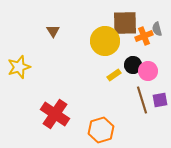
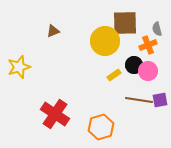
brown triangle: rotated 40 degrees clockwise
orange cross: moved 4 px right, 9 px down
black circle: moved 1 px right
brown line: moved 3 px left; rotated 64 degrees counterclockwise
orange hexagon: moved 3 px up
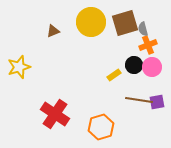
brown square: rotated 16 degrees counterclockwise
gray semicircle: moved 14 px left
yellow circle: moved 14 px left, 19 px up
pink circle: moved 4 px right, 4 px up
purple square: moved 3 px left, 2 px down
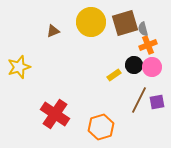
brown line: rotated 72 degrees counterclockwise
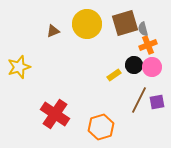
yellow circle: moved 4 px left, 2 px down
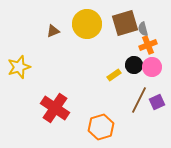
purple square: rotated 14 degrees counterclockwise
red cross: moved 6 px up
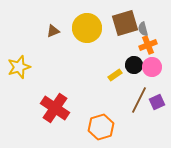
yellow circle: moved 4 px down
yellow rectangle: moved 1 px right
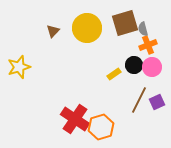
brown triangle: rotated 24 degrees counterclockwise
yellow rectangle: moved 1 px left, 1 px up
red cross: moved 20 px right, 11 px down
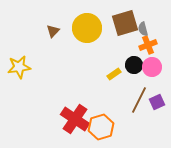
yellow star: rotated 10 degrees clockwise
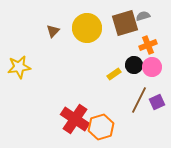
gray semicircle: moved 13 px up; rotated 88 degrees clockwise
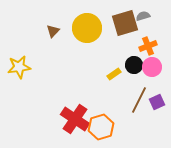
orange cross: moved 1 px down
